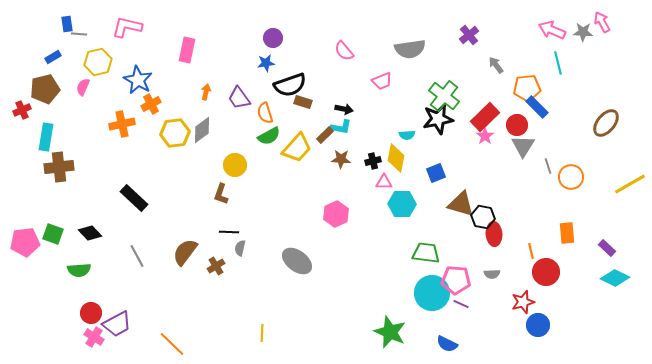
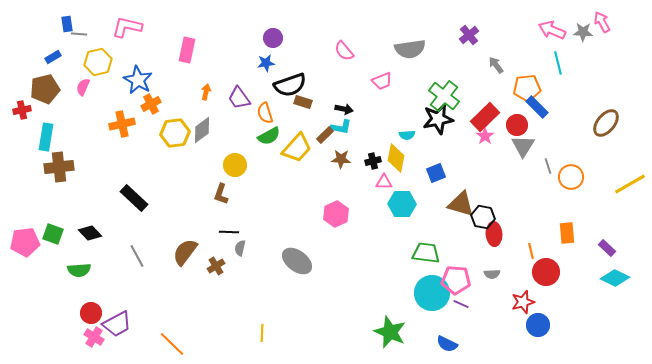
red cross at (22, 110): rotated 12 degrees clockwise
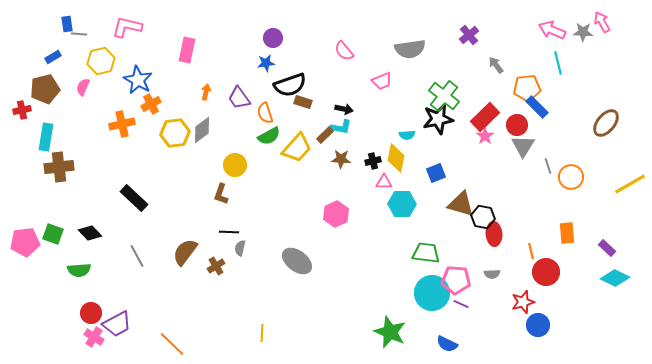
yellow hexagon at (98, 62): moved 3 px right, 1 px up
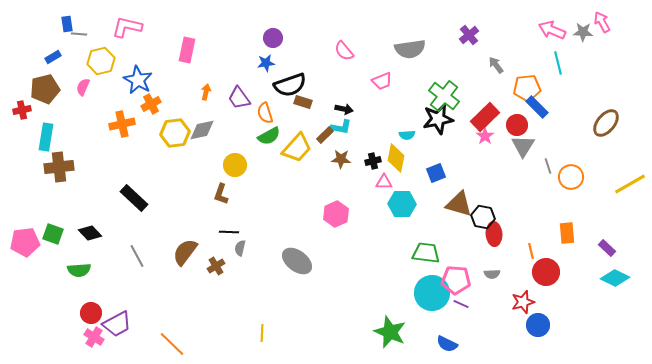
gray diamond at (202, 130): rotated 24 degrees clockwise
brown triangle at (461, 204): moved 2 px left
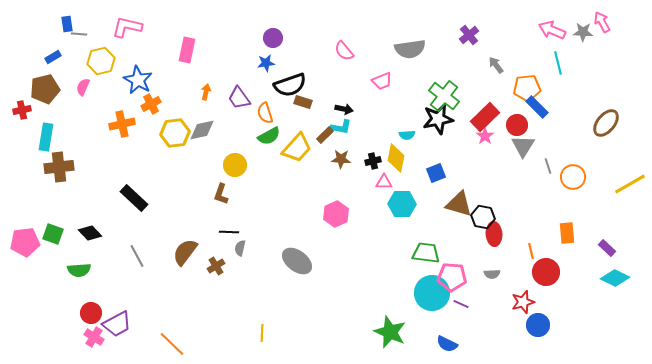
orange circle at (571, 177): moved 2 px right
pink pentagon at (456, 280): moved 4 px left, 3 px up
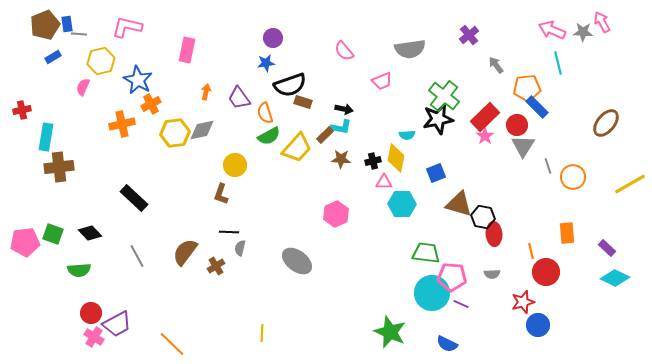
brown pentagon at (45, 89): moved 64 px up; rotated 8 degrees counterclockwise
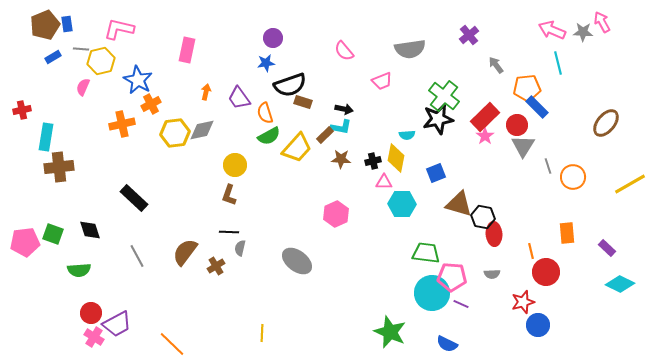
pink L-shape at (127, 27): moved 8 px left, 2 px down
gray line at (79, 34): moved 2 px right, 15 px down
brown L-shape at (221, 194): moved 8 px right, 1 px down
black diamond at (90, 233): moved 3 px up; rotated 25 degrees clockwise
cyan diamond at (615, 278): moved 5 px right, 6 px down
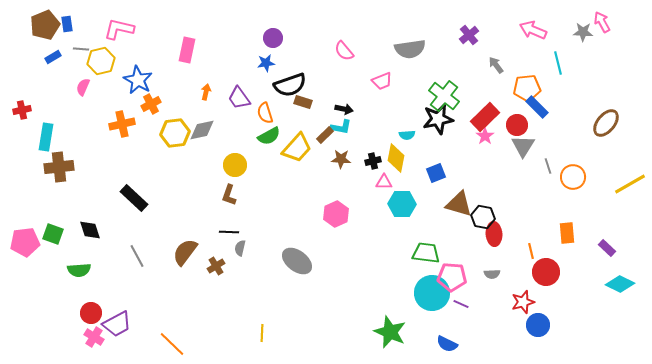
pink arrow at (552, 30): moved 19 px left
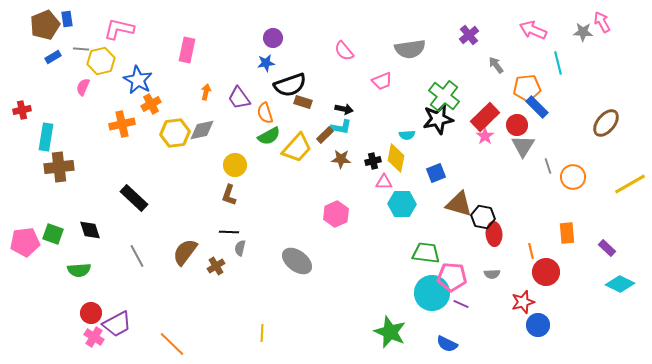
blue rectangle at (67, 24): moved 5 px up
